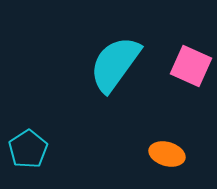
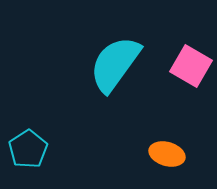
pink square: rotated 6 degrees clockwise
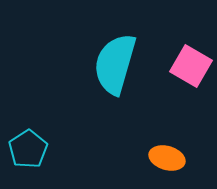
cyan semicircle: rotated 20 degrees counterclockwise
orange ellipse: moved 4 px down
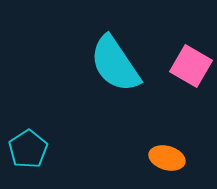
cyan semicircle: rotated 50 degrees counterclockwise
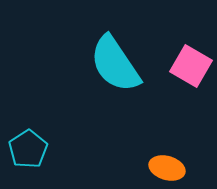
orange ellipse: moved 10 px down
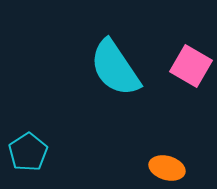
cyan semicircle: moved 4 px down
cyan pentagon: moved 3 px down
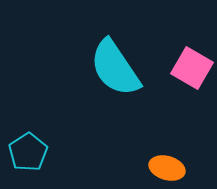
pink square: moved 1 px right, 2 px down
